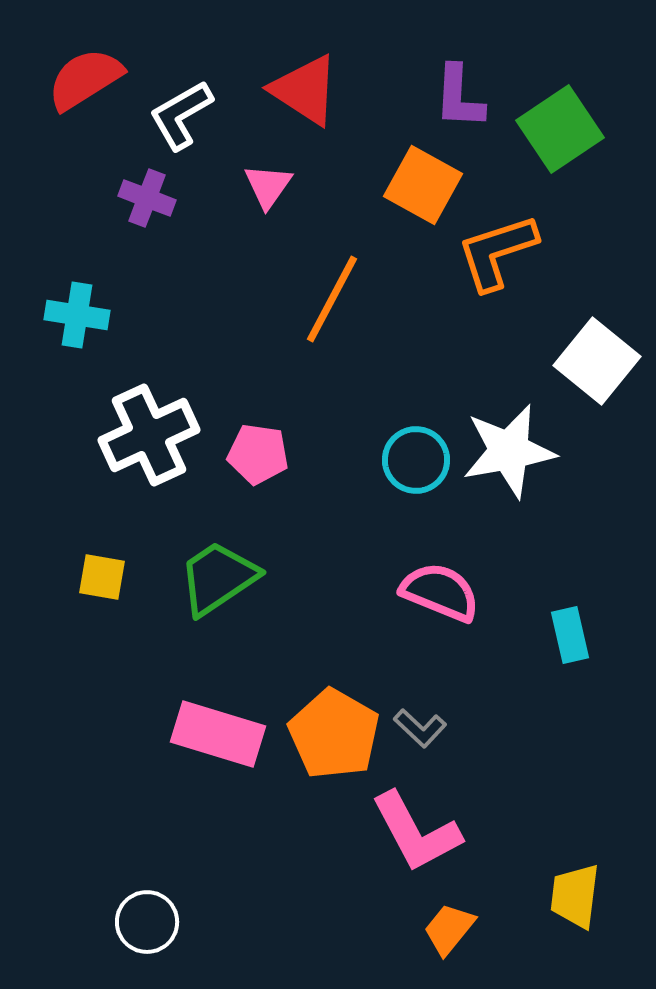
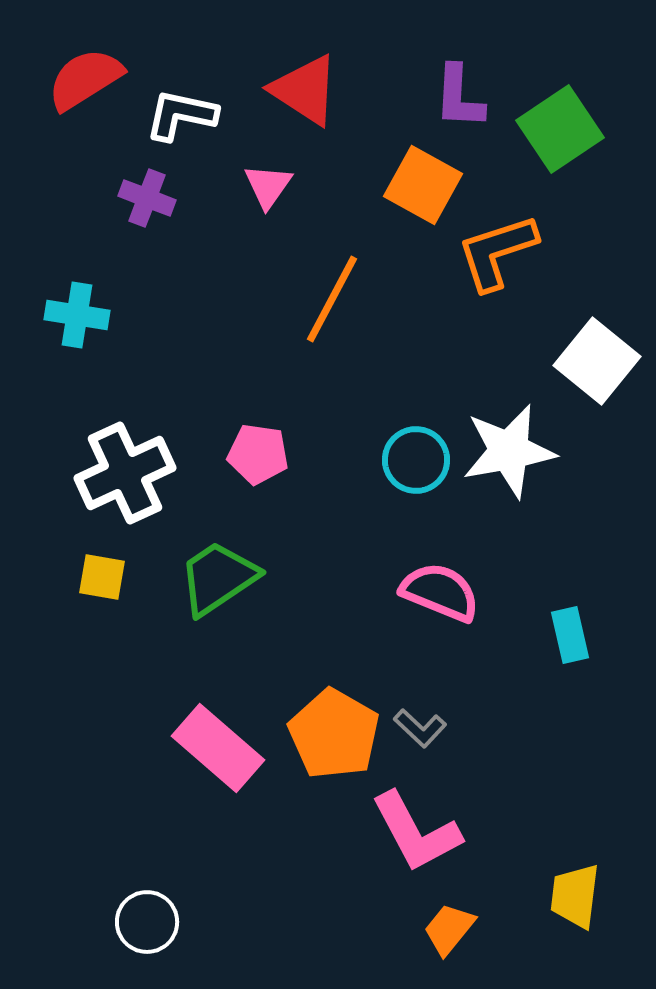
white L-shape: rotated 42 degrees clockwise
white cross: moved 24 px left, 38 px down
pink rectangle: moved 14 px down; rotated 24 degrees clockwise
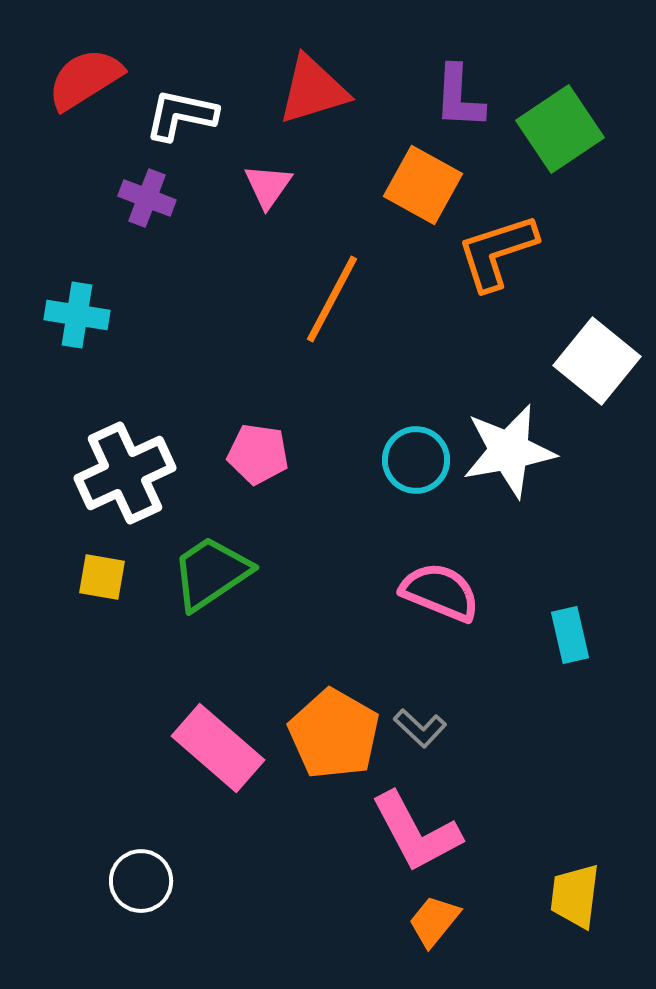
red triangle: moved 8 px right; rotated 50 degrees counterclockwise
green trapezoid: moved 7 px left, 5 px up
white circle: moved 6 px left, 41 px up
orange trapezoid: moved 15 px left, 8 px up
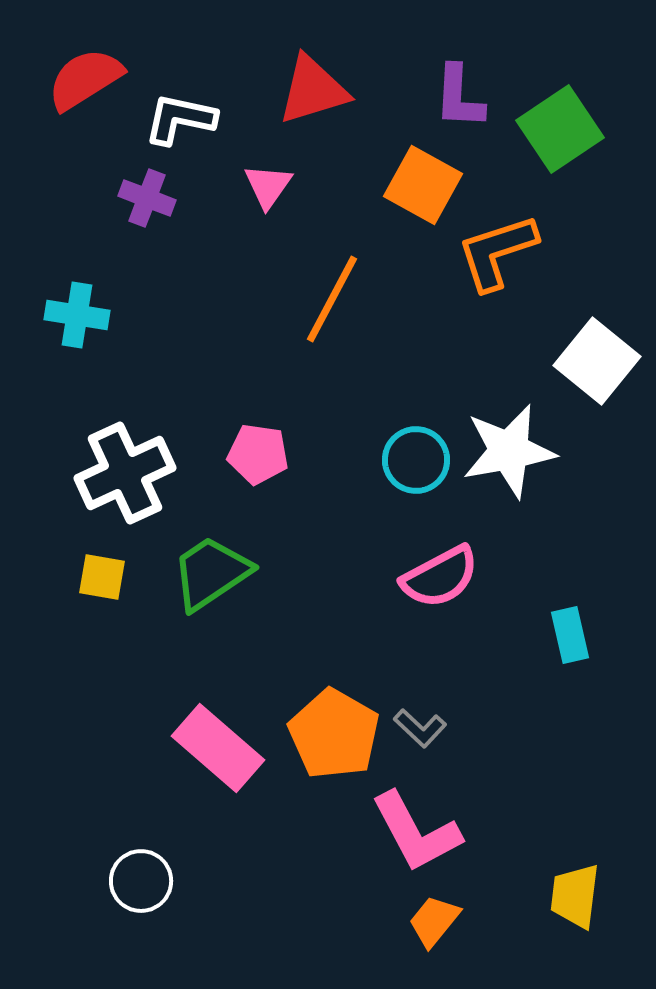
white L-shape: moved 1 px left, 4 px down
pink semicircle: moved 15 px up; rotated 130 degrees clockwise
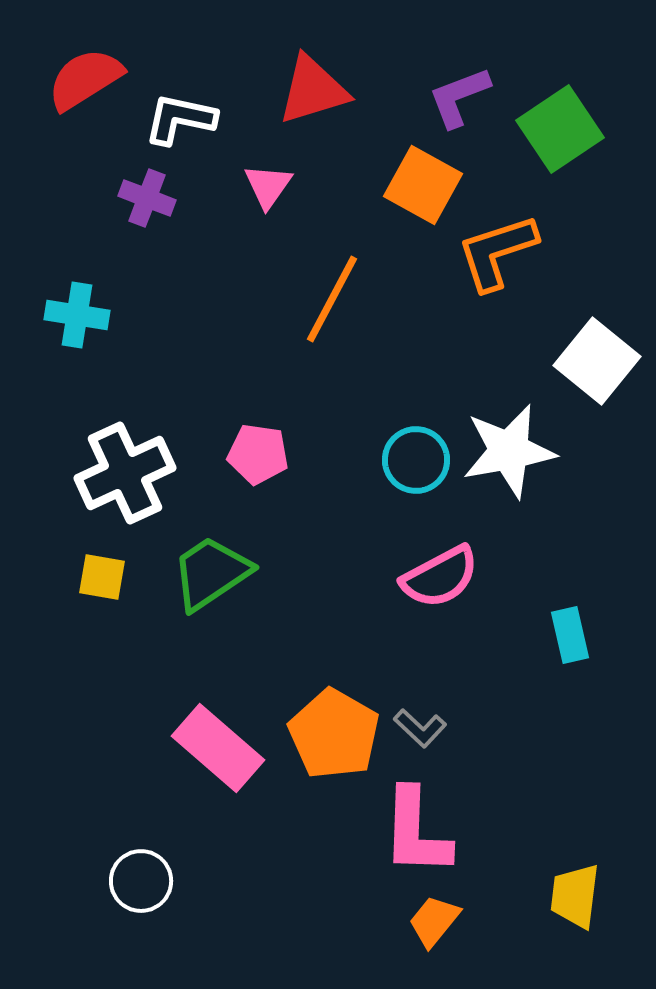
purple L-shape: rotated 66 degrees clockwise
pink L-shape: rotated 30 degrees clockwise
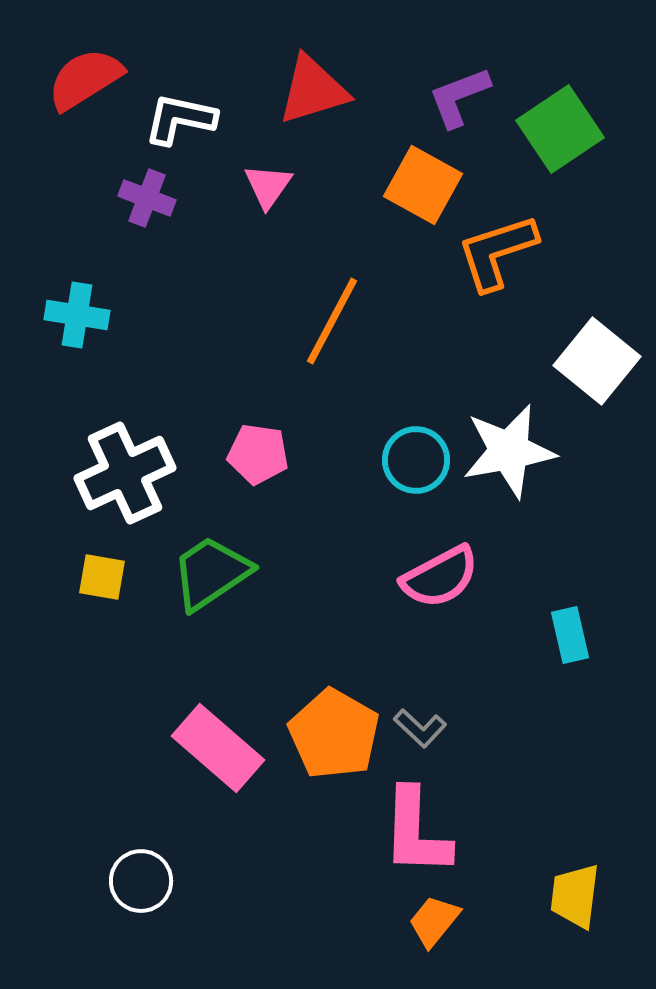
orange line: moved 22 px down
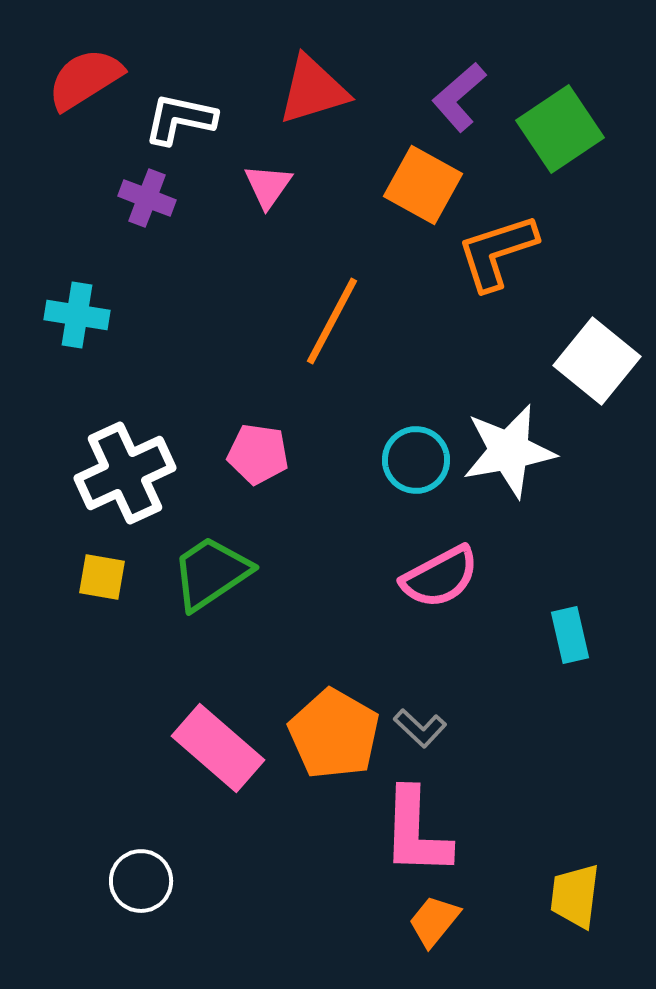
purple L-shape: rotated 20 degrees counterclockwise
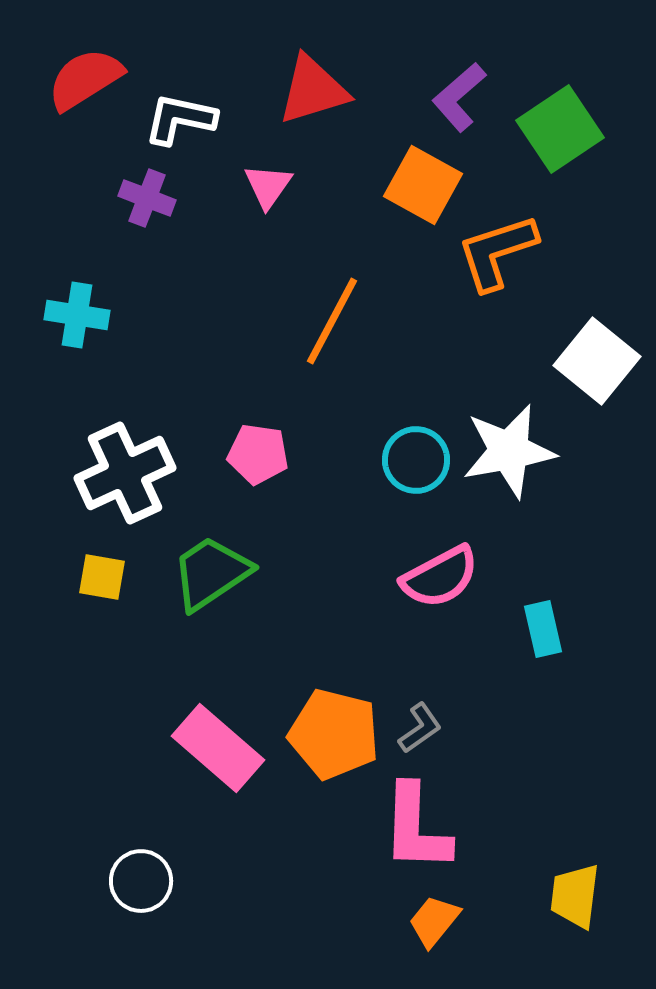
cyan rectangle: moved 27 px left, 6 px up
gray L-shape: rotated 78 degrees counterclockwise
orange pentagon: rotated 16 degrees counterclockwise
pink L-shape: moved 4 px up
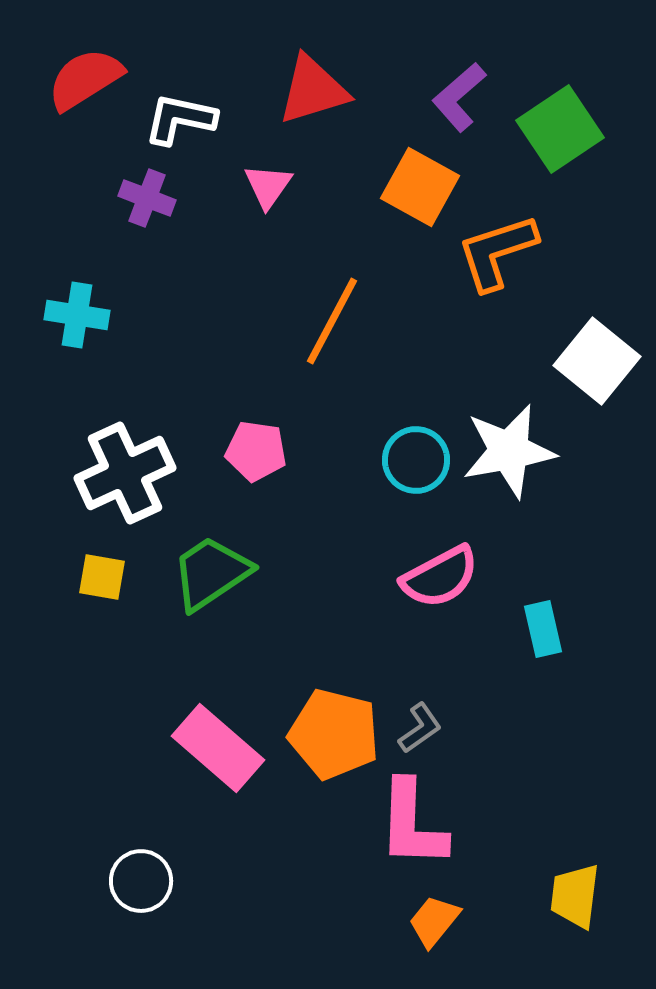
orange square: moved 3 px left, 2 px down
pink pentagon: moved 2 px left, 3 px up
pink L-shape: moved 4 px left, 4 px up
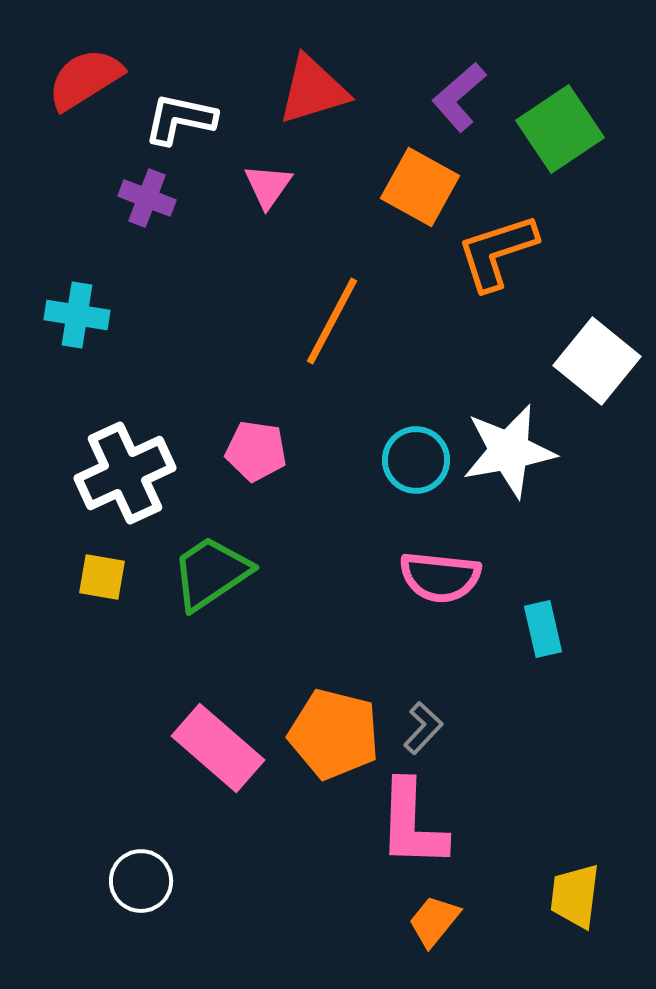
pink semicircle: rotated 34 degrees clockwise
gray L-shape: moved 3 px right; rotated 12 degrees counterclockwise
